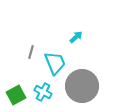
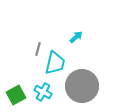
gray line: moved 7 px right, 3 px up
cyan trapezoid: rotated 35 degrees clockwise
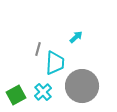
cyan trapezoid: rotated 10 degrees counterclockwise
cyan cross: rotated 18 degrees clockwise
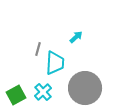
gray circle: moved 3 px right, 2 px down
